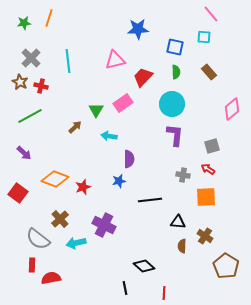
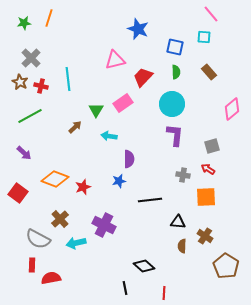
blue star at (138, 29): rotated 25 degrees clockwise
cyan line at (68, 61): moved 18 px down
gray semicircle at (38, 239): rotated 10 degrees counterclockwise
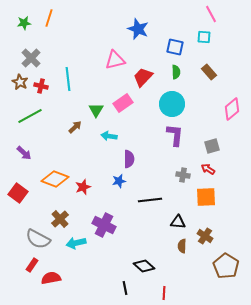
pink line at (211, 14): rotated 12 degrees clockwise
red rectangle at (32, 265): rotated 32 degrees clockwise
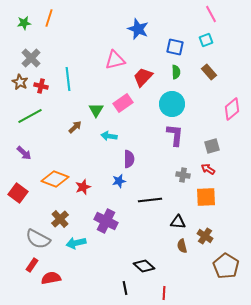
cyan square at (204, 37): moved 2 px right, 3 px down; rotated 24 degrees counterclockwise
purple cross at (104, 225): moved 2 px right, 4 px up
brown semicircle at (182, 246): rotated 16 degrees counterclockwise
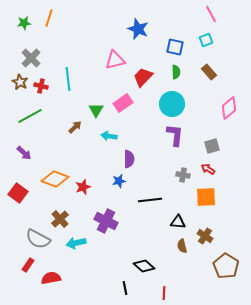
pink diamond at (232, 109): moved 3 px left, 1 px up
red rectangle at (32, 265): moved 4 px left
